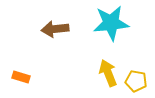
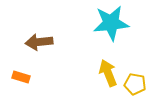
brown arrow: moved 16 px left, 13 px down
yellow pentagon: moved 1 px left, 3 px down
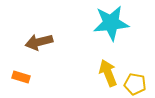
brown arrow: rotated 8 degrees counterclockwise
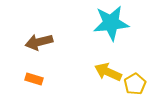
yellow arrow: moved 1 px up; rotated 44 degrees counterclockwise
orange rectangle: moved 13 px right, 2 px down
yellow pentagon: rotated 30 degrees clockwise
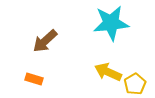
brown arrow: moved 6 px right, 1 px up; rotated 28 degrees counterclockwise
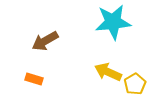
cyan star: moved 2 px right, 1 px up
brown arrow: rotated 12 degrees clockwise
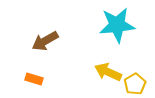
cyan star: moved 4 px right, 3 px down
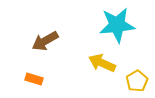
yellow arrow: moved 6 px left, 9 px up
yellow pentagon: moved 2 px right, 3 px up
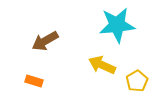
yellow arrow: moved 2 px down
orange rectangle: moved 2 px down
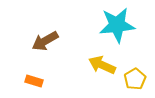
yellow pentagon: moved 2 px left, 2 px up
